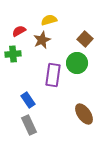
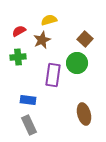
green cross: moved 5 px right, 3 px down
blue rectangle: rotated 49 degrees counterclockwise
brown ellipse: rotated 20 degrees clockwise
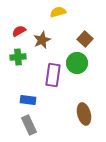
yellow semicircle: moved 9 px right, 8 px up
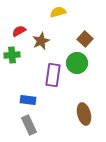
brown star: moved 1 px left, 1 px down
green cross: moved 6 px left, 2 px up
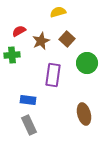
brown square: moved 18 px left
green circle: moved 10 px right
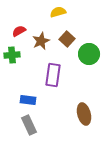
green circle: moved 2 px right, 9 px up
